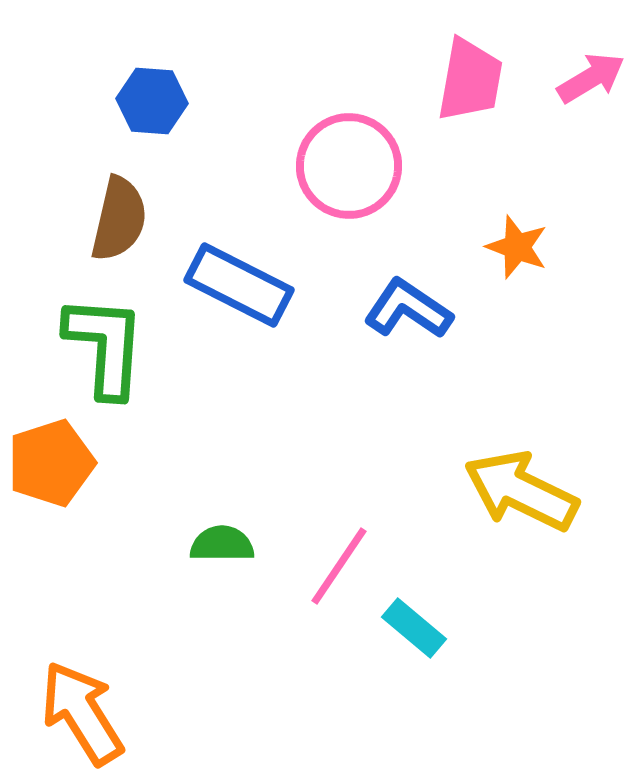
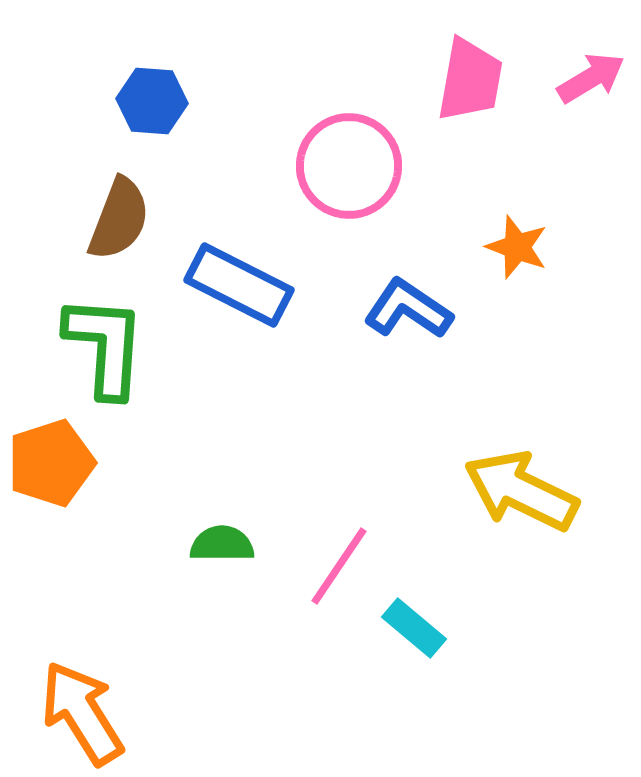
brown semicircle: rotated 8 degrees clockwise
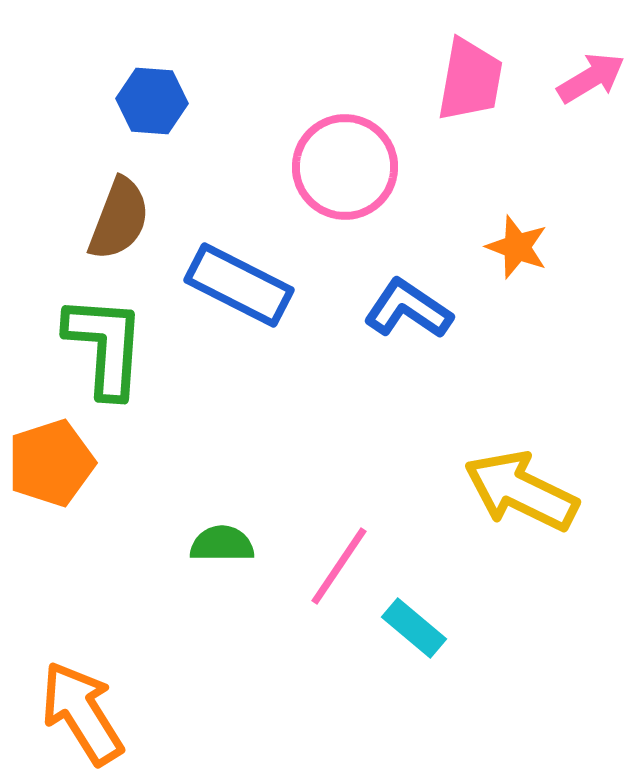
pink circle: moved 4 px left, 1 px down
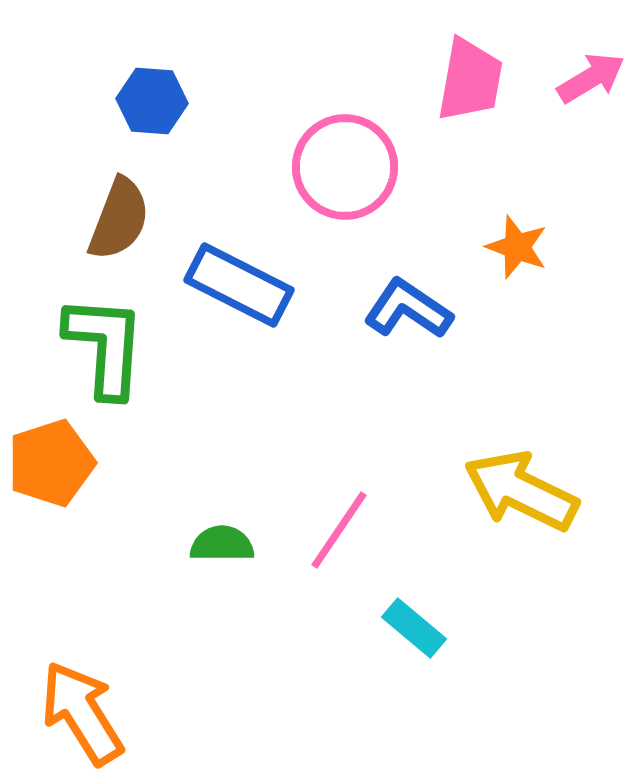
pink line: moved 36 px up
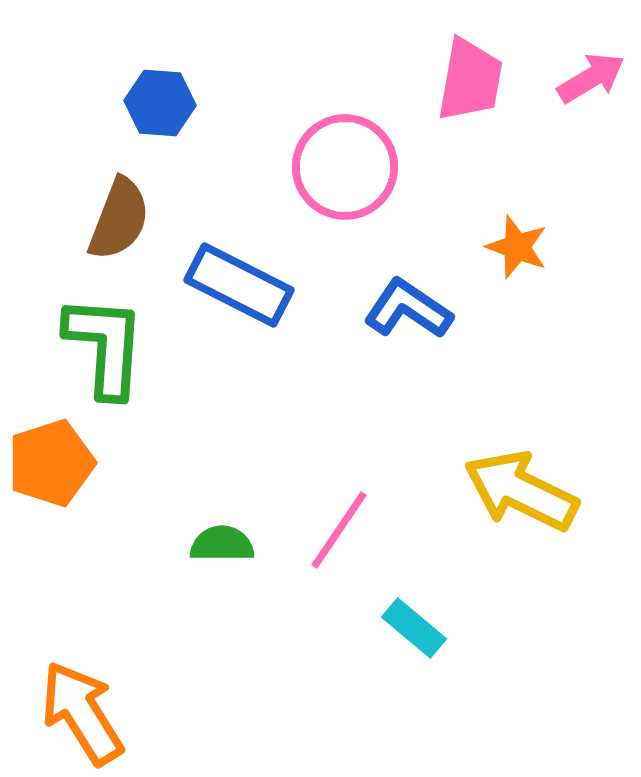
blue hexagon: moved 8 px right, 2 px down
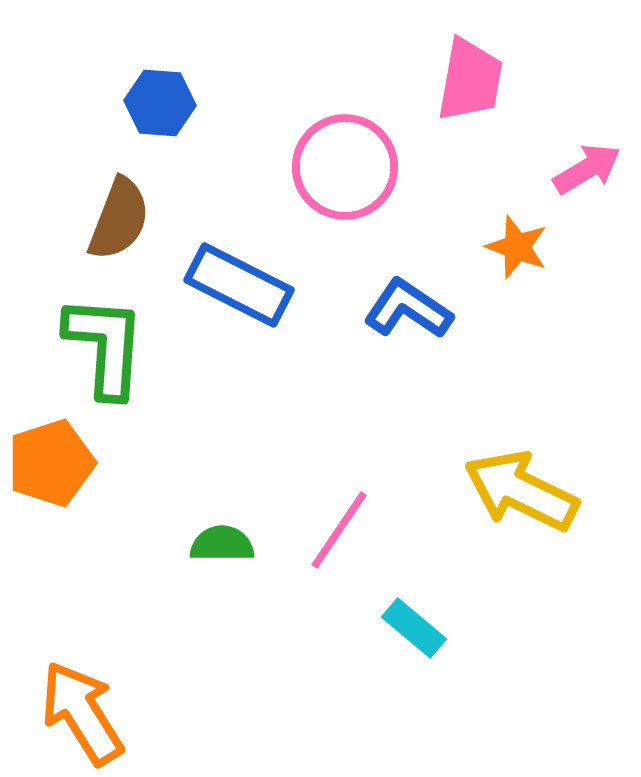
pink arrow: moved 4 px left, 91 px down
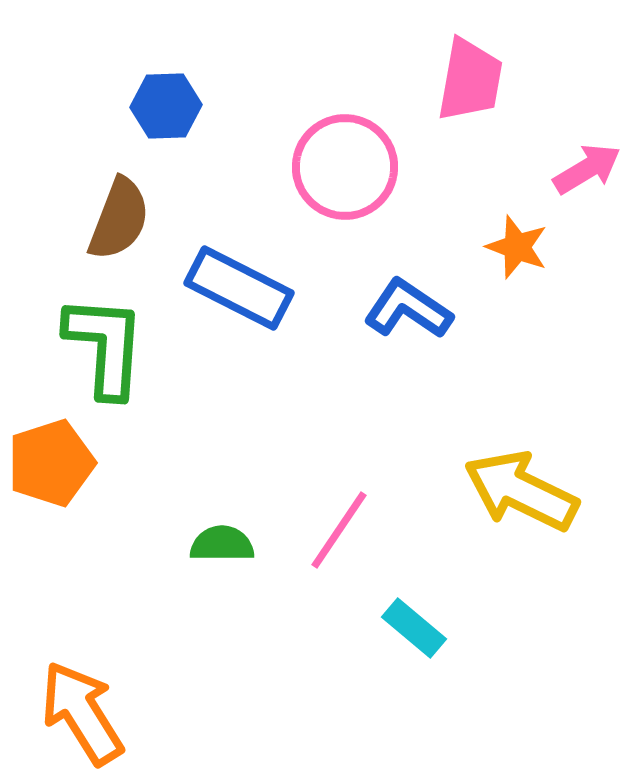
blue hexagon: moved 6 px right, 3 px down; rotated 6 degrees counterclockwise
blue rectangle: moved 3 px down
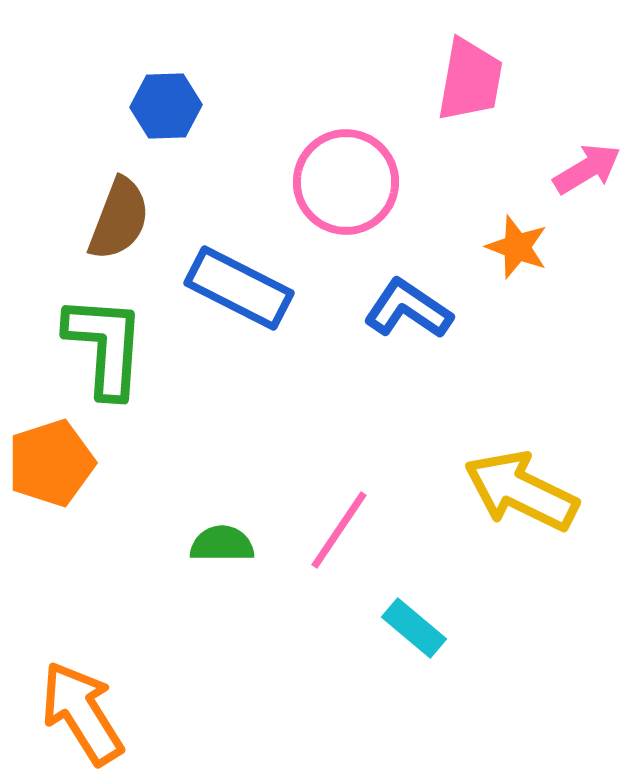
pink circle: moved 1 px right, 15 px down
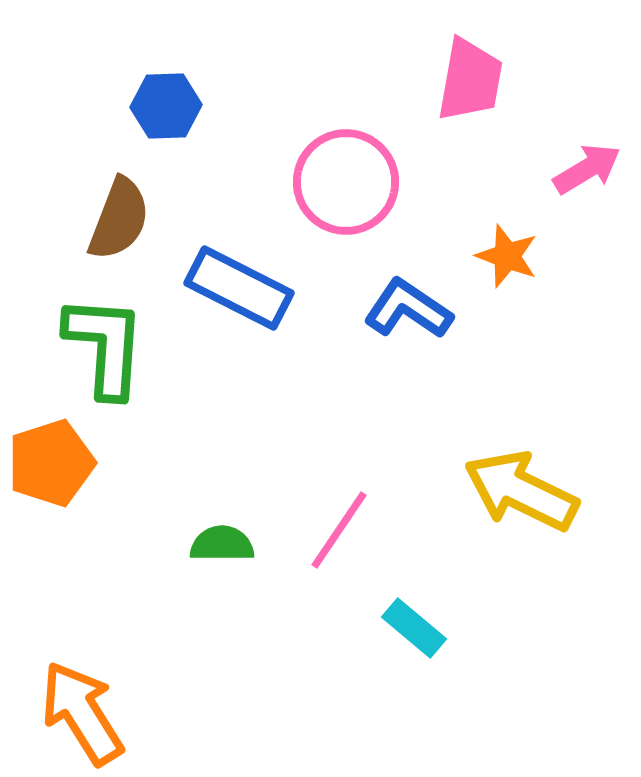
orange star: moved 10 px left, 9 px down
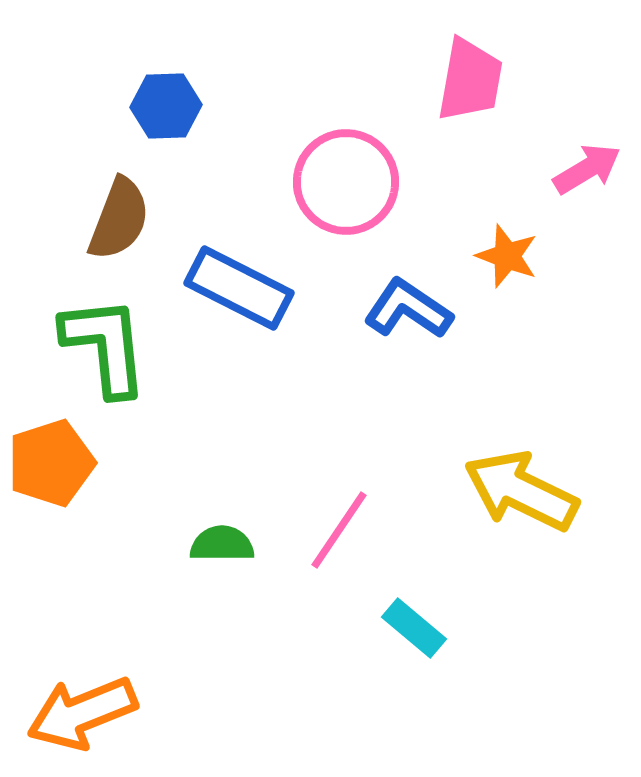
green L-shape: rotated 10 degrees counterclockwise
orange arrow: rotated 80 degrees counterclockwise
